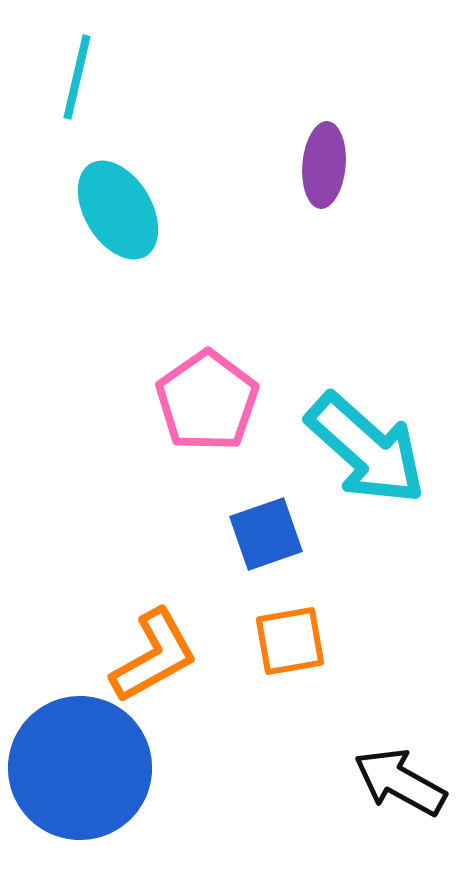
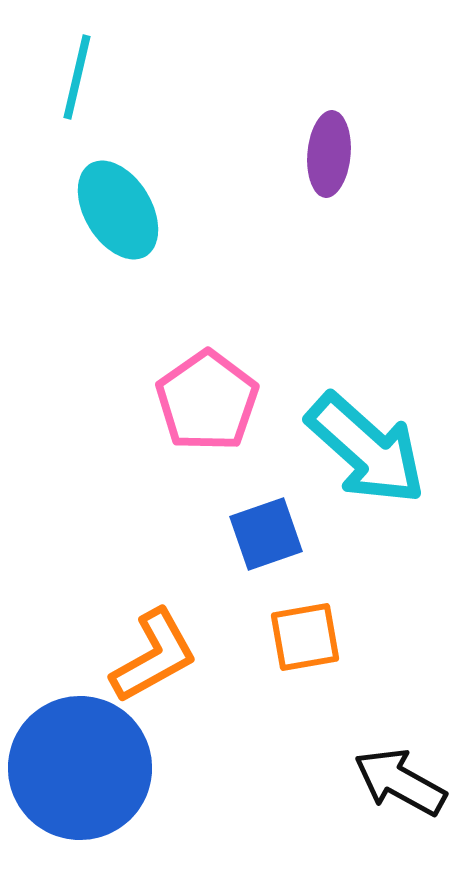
purple ellipse: moved 5 px right, 11 px up
orange square: moved 15 px right, 4 px up
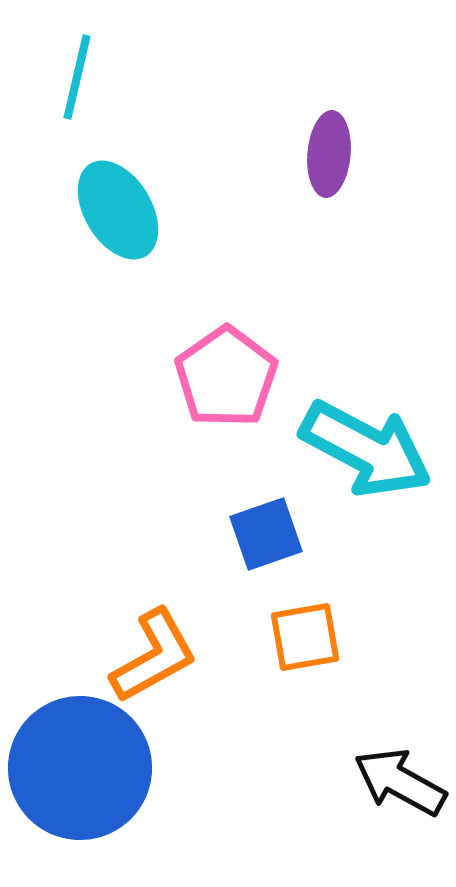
pink pentagon: moved 19 px right, 24 px up
cyan arrow: rotated 14 degrees counterclockwise
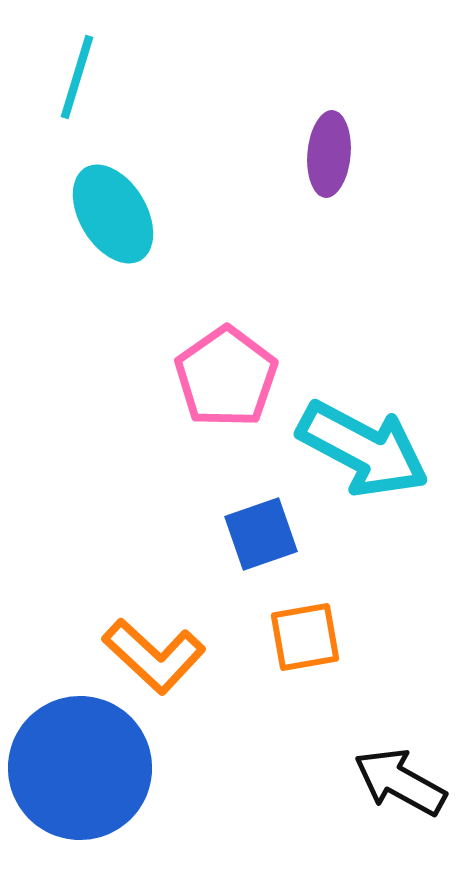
cyan line: rotated 4 degrees clockwise
cyan ellipse: moved 5 px left, 4 px down
cyan arrow: moved 3 px left
blue square: moved 5 px left
orange L-shape: rotated 72 degrees clockwise
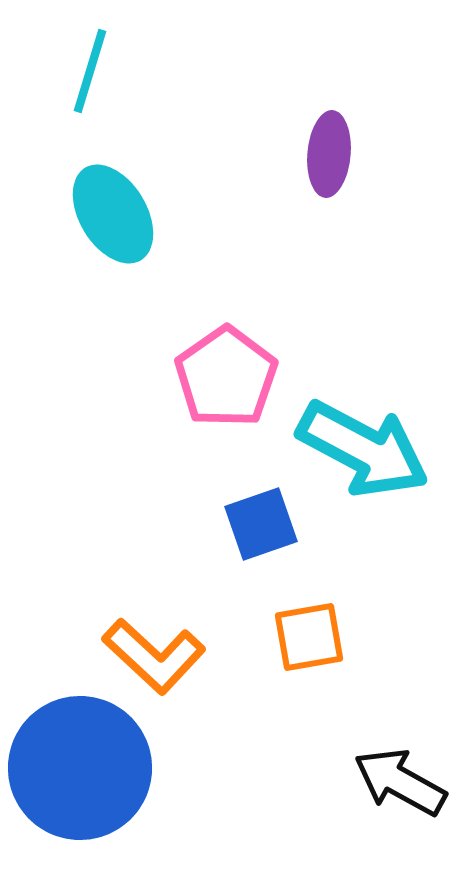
cyan line: moved 13 px right, 6 px up
blue square: moved 10 px up
orange square: moved 4 px right
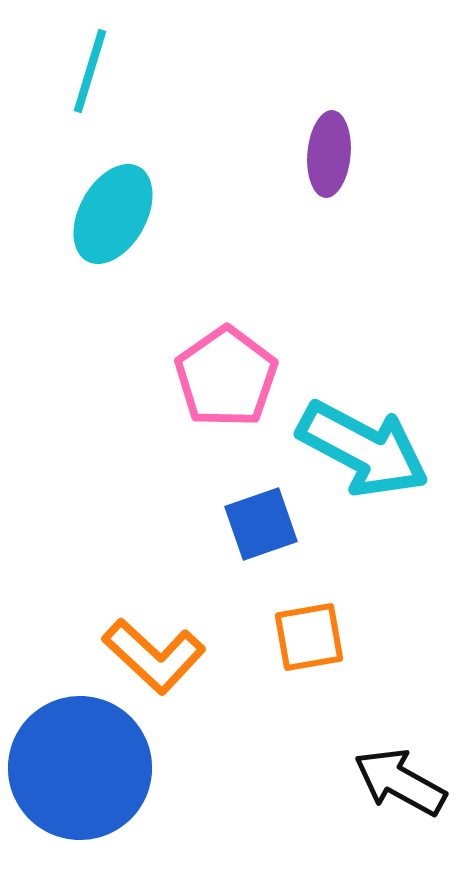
cyan ellipse: rotated 60 degrees clockwise
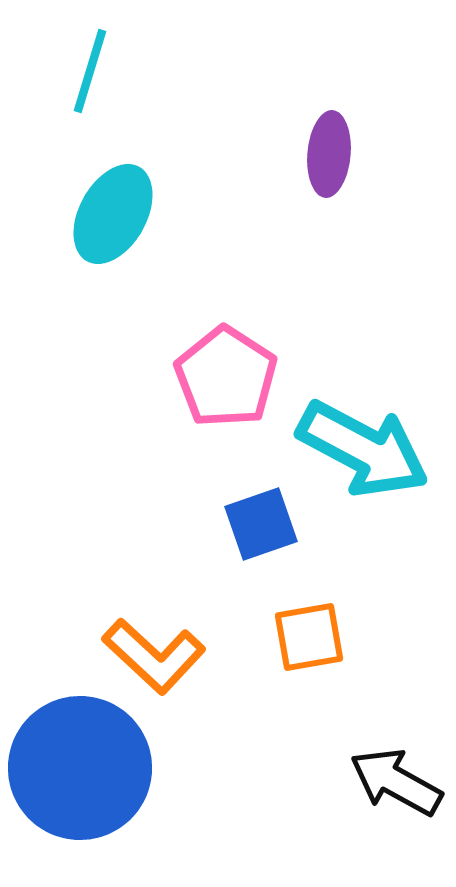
pink pentagon: rotated 4 degrees counterclockwise
black arrow: moved 4 px left
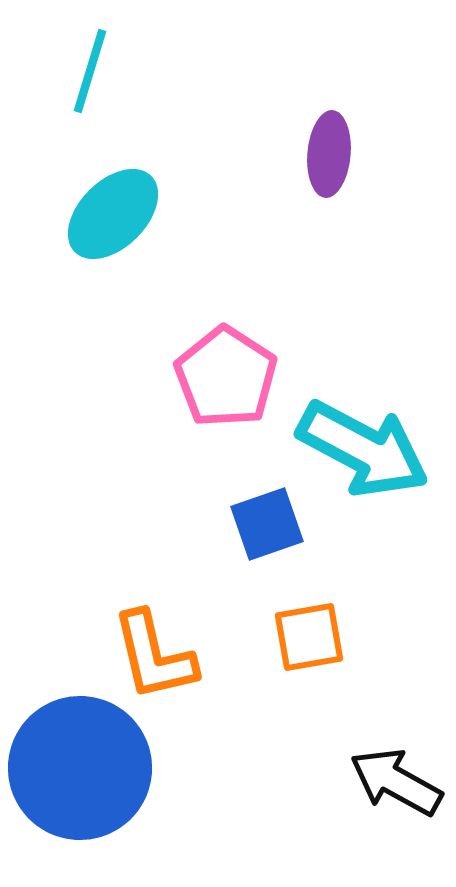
cyan ellipse: rotated 16 degrees clockwise
blue square: moved 6 px right
orange L-shape: rotated 34 degrees clockwise
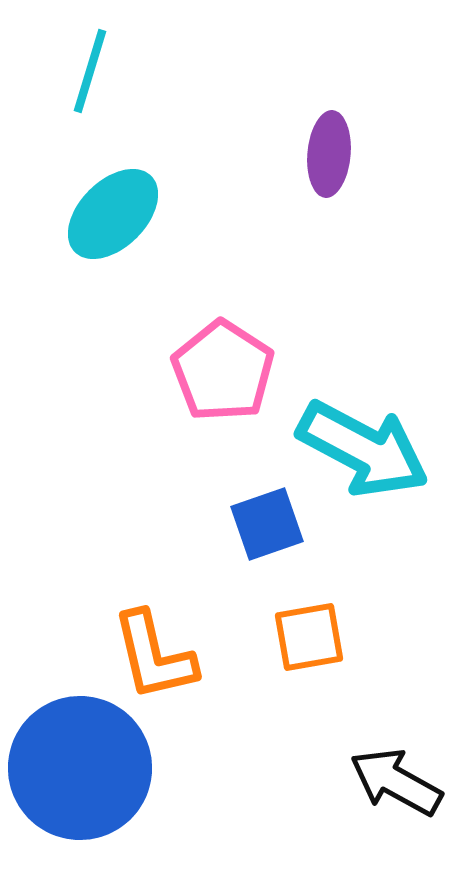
pink pentagon: moved 3 px left, 6 px up
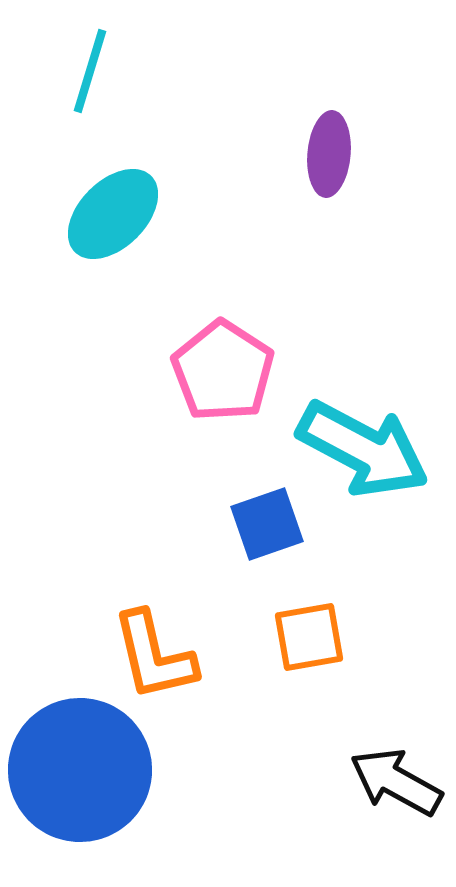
blue circle: moved 2 px down
